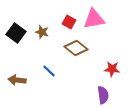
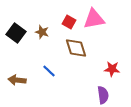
brown diamond: rotated 35 degrees clockwise
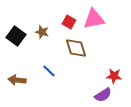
black square: moved 3 px down
red star: moved 2 px right, 7 px down
purple semicircle: rotated 66 degrees clockwise
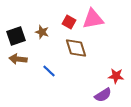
pink triangle: moved 1 px left
black square: rotated 36 degrees clockwise
red star: moved 2 px right
brown arrow: moved 1 px right, 21 px up
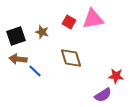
brown diamond: moved 5 px left, 10 px down
blue line: moved 14 px left
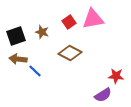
red square: rotated 24 degrees clockwise
brown diamond: moved 1 px left, 5 px up; rotated 45 degrees counterclockwise
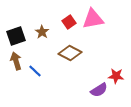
brown star: rotated 16 degrees clockwise
brown arrow: moved 2 px left, 2 px down; rotated 66 degrees clockwise
purple semicircle: moved 4 px left, 5 px up
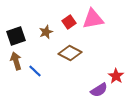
brown star: moved 4 px right; rotated 16 degrees clockwise
red star: rotated 28 degrees clockwise
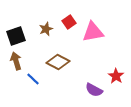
pink triangle: moved 13 px down
brown star: moved 3 px up
brown diamond: moved 12 px left, 9 px down
blue line: moved 2 px left, 8 px down
purple semicircle: moved 5 px left; rotated 60 degrees clockwise
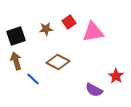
brown star: rotated 16 degrees clockwise
